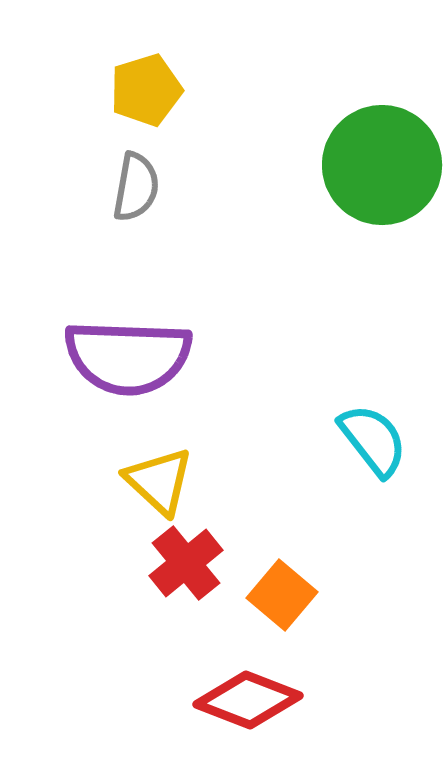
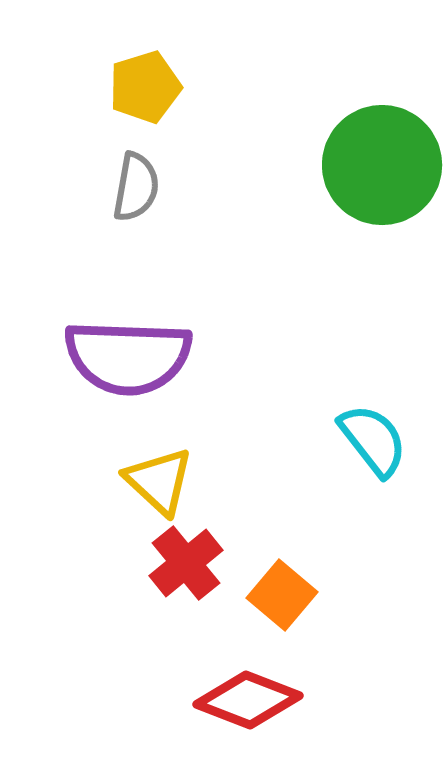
yellow pentagon: moved 1 px left, 3 px up
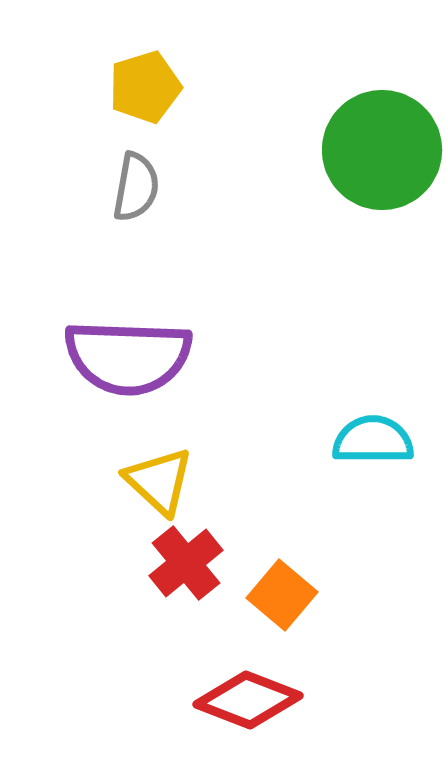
green circle: moved 15 px up
cyan semicircle: rotated 52 degrees counterclockwise
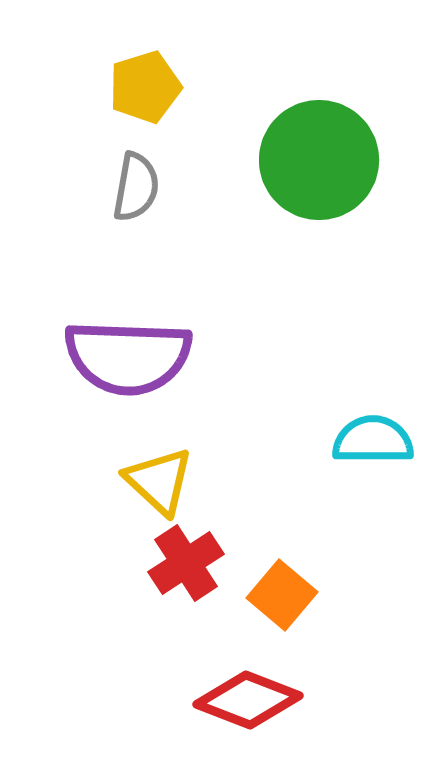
green circle: moved 63 px left, 10 px down
red cross: rotated 6 degrees clockwise
